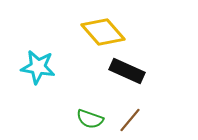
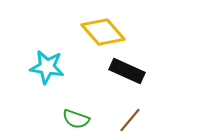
cyan star: moved 9 px right
green semicircle: moved 14 px left
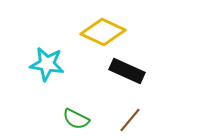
yellow diamond: rotated 24 degrees counterclockwise
cyan star: moved 3 px up
green semicircle: rotated 8 degrees clockwise
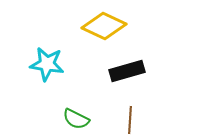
yellow diamond: moved 1 px right, 6 px up
black rectangle: rotated 40 degrees counterclockwise
brown line: rotated 36 degrees counterclockwise
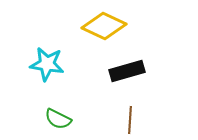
green semicircle: moved 18 px left
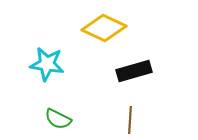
yellow diamond: moved 2 px down
black rectangle: moved 7 px right
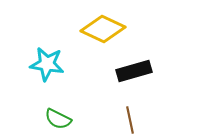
yellow diamond: moved 1 px left, 1 px down
brown line: rotated 16 degrees counterclockwise
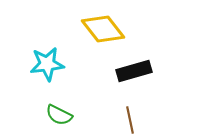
yellow diamond: rotated 27 degrees clockwise
cyan star: rotated 16 degrees counterclockwise
green semicircle: moved 1 px right, 4 px up
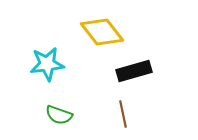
yellow diamond: moved 1 px left, 3 px down
green semicircle: rotated 8 degrees counterclockwise
brown line: moved 7 px left, 6 px up
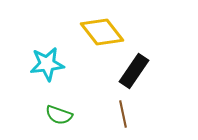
black rectangle: rotated 40 degrees counterclockwise
